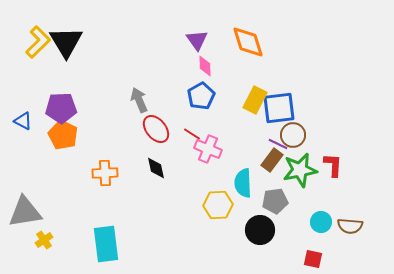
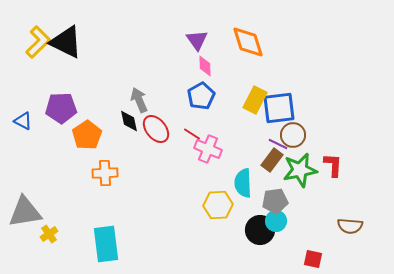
black triangle: rotated 33 degrees counterclockwise
orange pentagon: moved 24 px right; rotated 12 degrees clockwise
black diamond: moved 27 px left, 47 px up
cyan circle: moved 45 px left, 1 px up
yellow cross: moved 5 px right, 6 px up
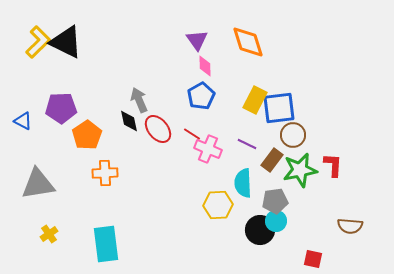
red ellipse: moved 2 px right
purple line: moved 31 px left
gray triangle: moved 13 px right, 28 px up
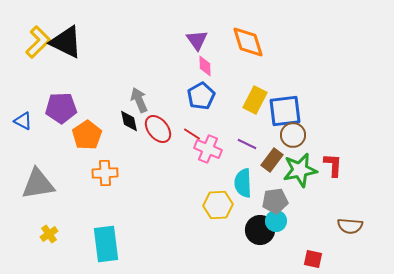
blue square: moved 6 px right, 3 px down
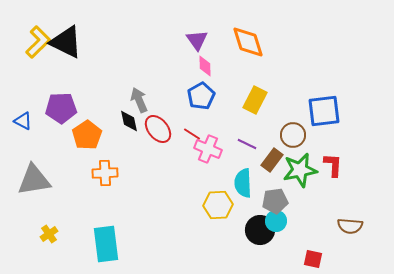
blue square: moved 39 px right
gray triangle: moved 4 px left, 4 px up
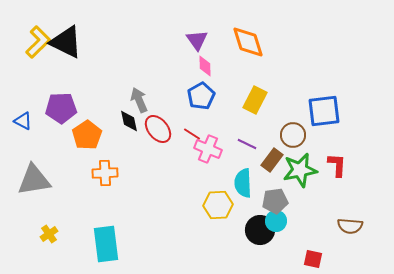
red L-shape: moved 4 px right
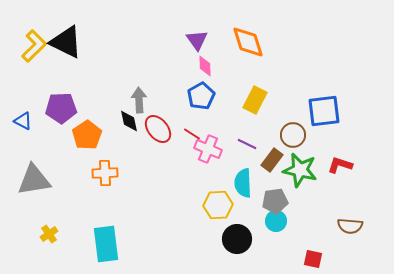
yellow L-shape: moved 4 px left, 4 px down
gray arrow: rotated 20 degrees clockwise
red L-shape: moved 3 px right; rotated 75 degrees counterclockwise
green star: rotated 24 degrees clockwise
black circle: moved 23 px left, 9 px down
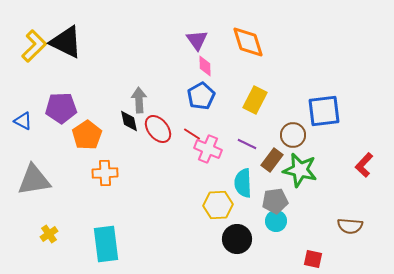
red L-shape: moved 24 px right; rotated 65 degrees counterclockwise
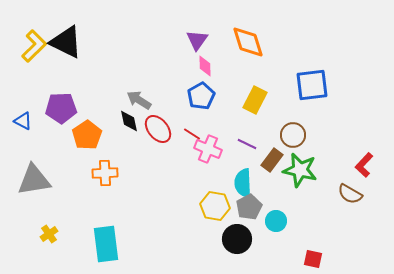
purple triangle: rotated 10 degrees clockwise
gray arrow: rotated 55 degrees counterclockwise
blue square: moved 12 px left, 26 px up
gray pentagon: moved 26 px left, 6 px down; rotated 20 degrees counterclockwise
yellow hexagon: moved 3 px left, 1 px down; rotated 12 degrees clockwise
brown semicircle: moved 32 px up; rotated 25 degrees clockwise
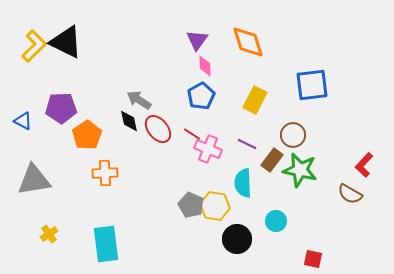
gray pentagon: moved 58 px left, 2 px up; rotated 20 degrees counterclockwise
